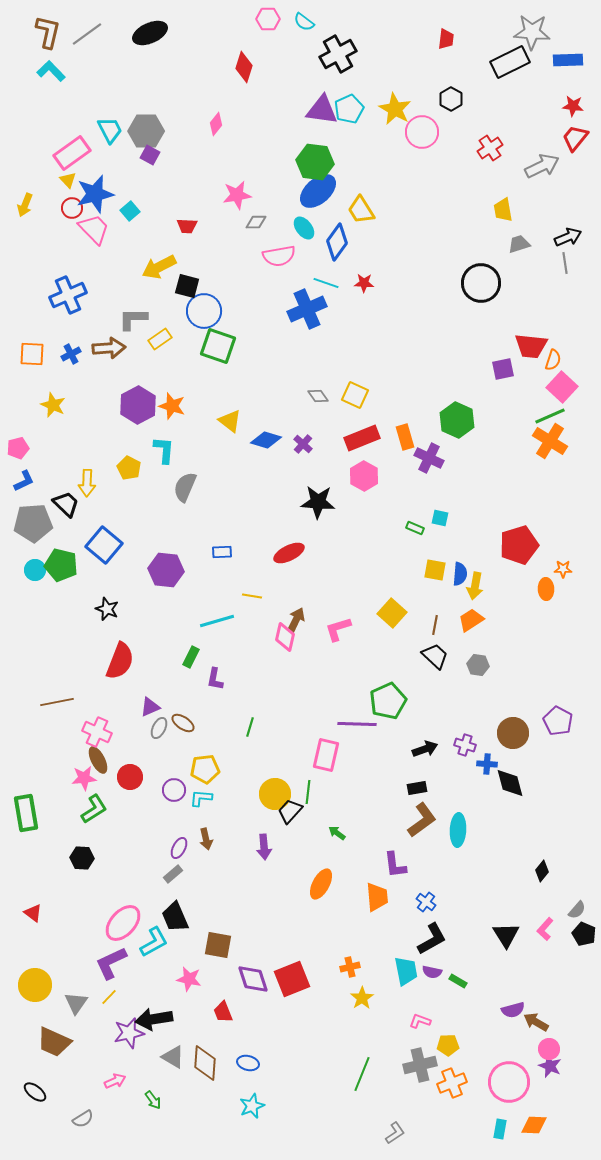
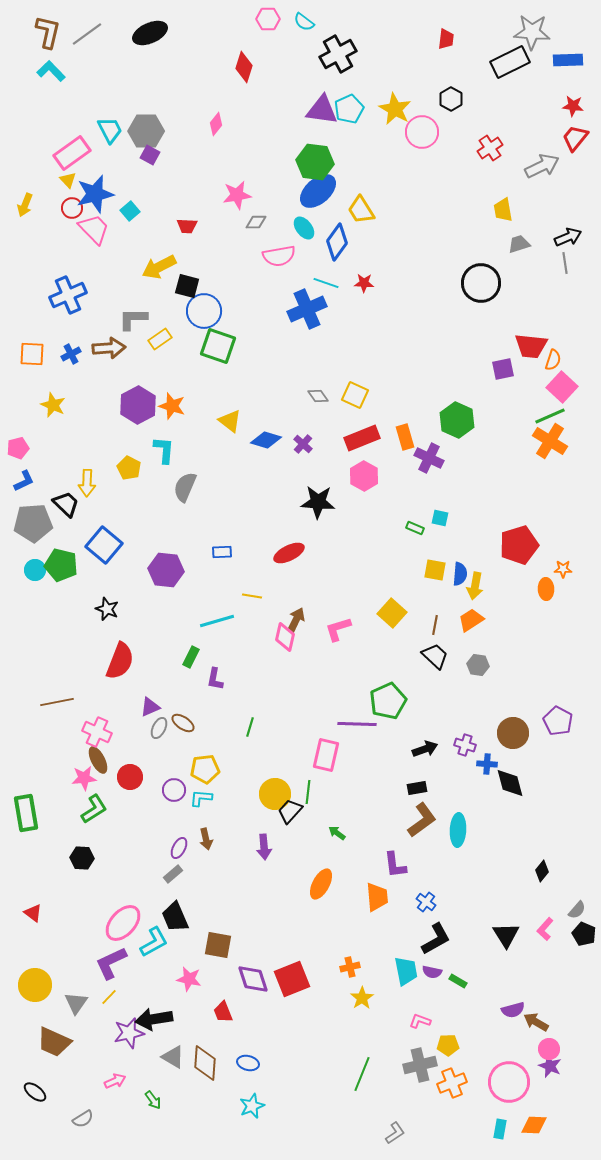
black L-shape at (432, 939): moved 4 px right
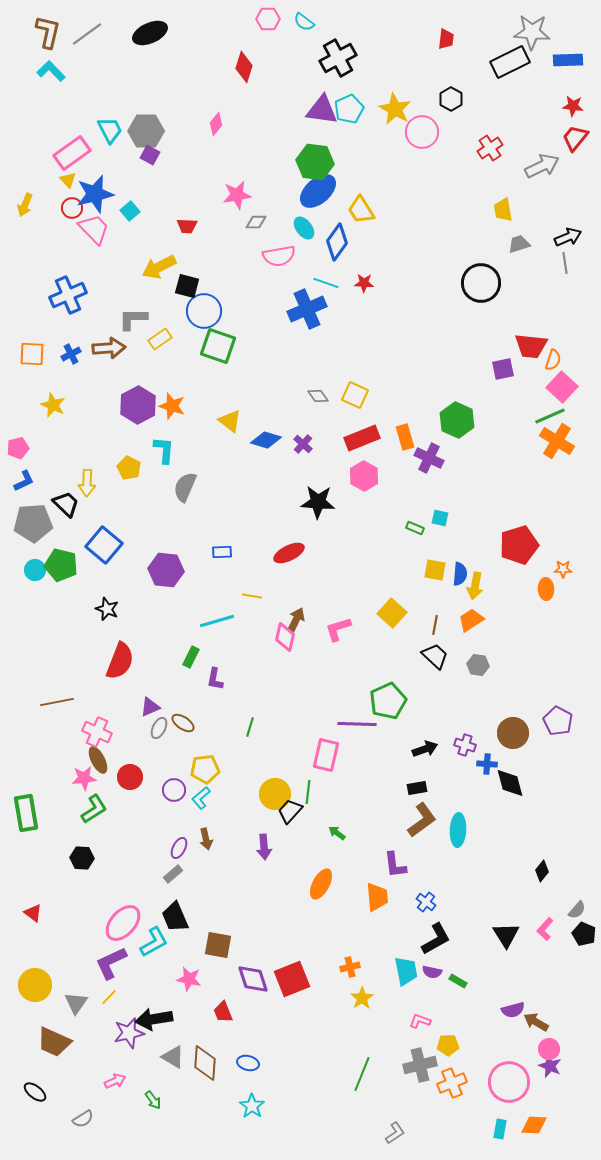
black cross at (338, 54): moved 4 px down
orange cross at (550, 441): moved 7 px right
cyan L-shape at (201, 798): rotated 45 degrees counterclockwise
cyan star at (252, 1106): rotated 15 degrees counterclockwise
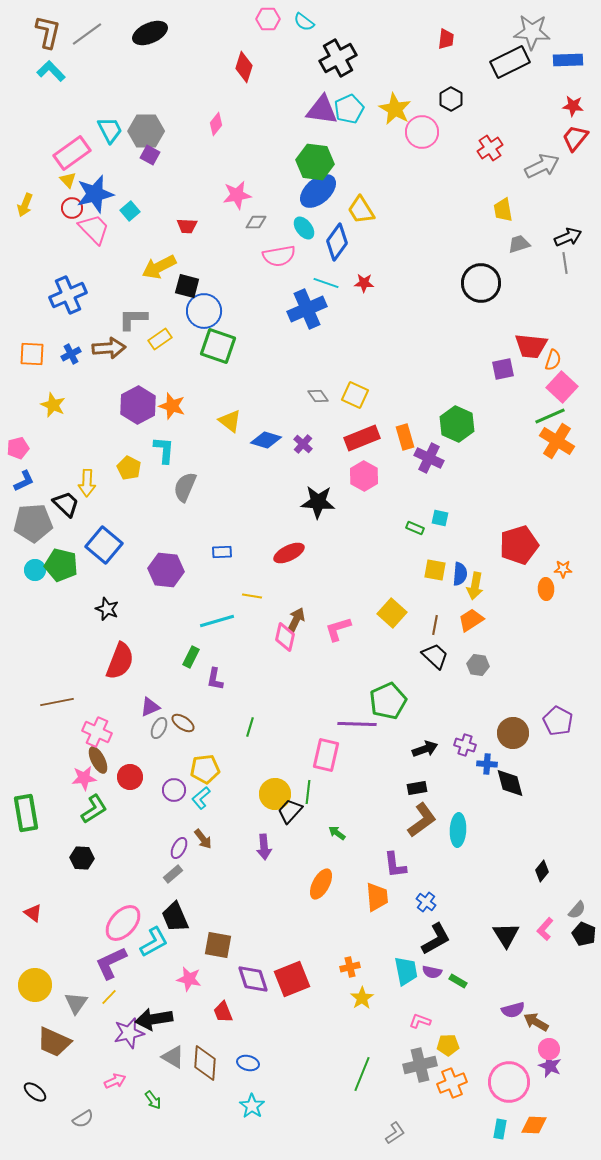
green hexagon at (457, 420): moved 4 px down
brown arrow at (206, 839): moved 3 px left; rotated 25 degrees counterclockwise
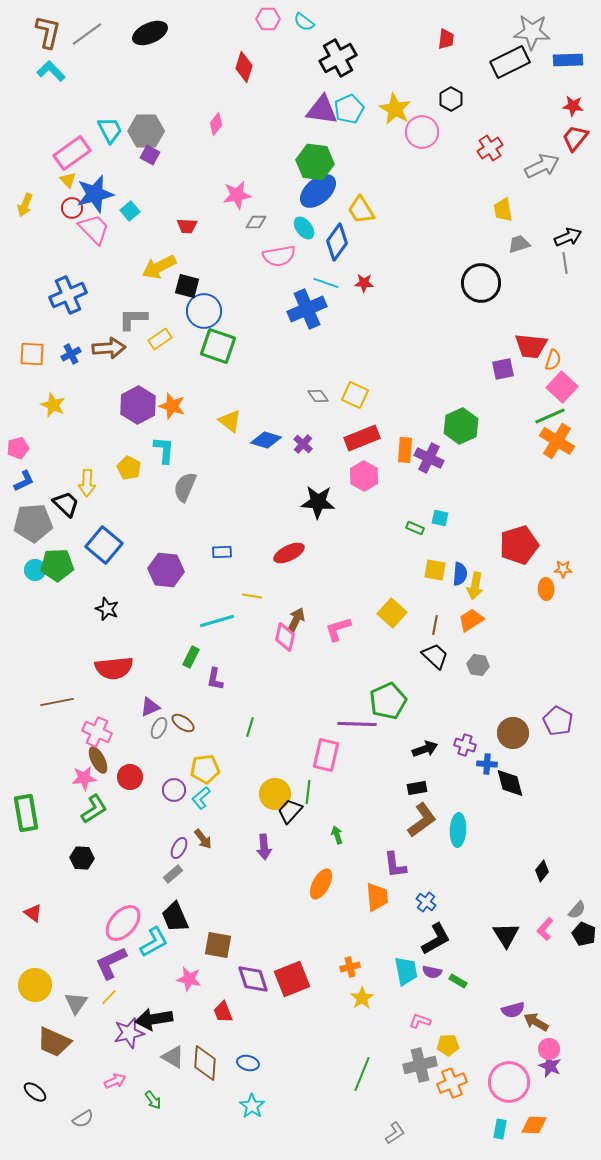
green hexagon at (457, 424): moved 4 px right, 2 px down; rotated 12 degrees clockwise
orange rectangle at (405, 437): moved 13 px down; rotated 20 degrees clockwise
green pentagon at (61, 565): moved 4 px left; rotated 16 degrees counterclockwise
red semicircle at (120, 661): moved 6 px left, 7 px down; rotated 63 degrees clockwise
green arrow at (337, 833): moved 2 px down; rotated 36 degrees clockwise
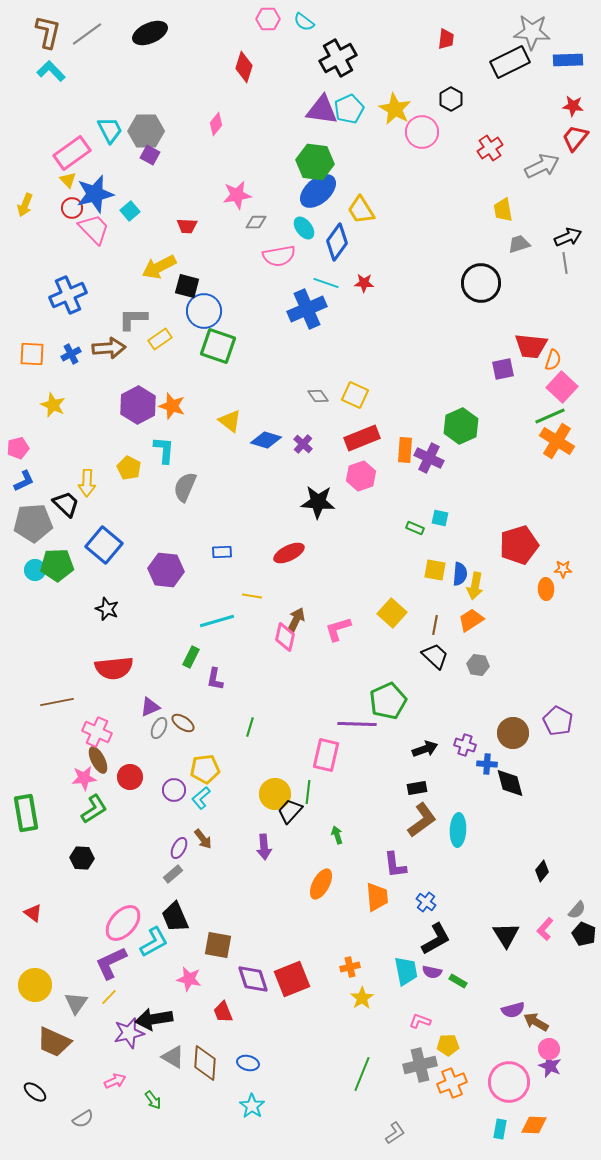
pink hexagon at (364, 476): moved 3 px left; rotated 12 degrees clockwise
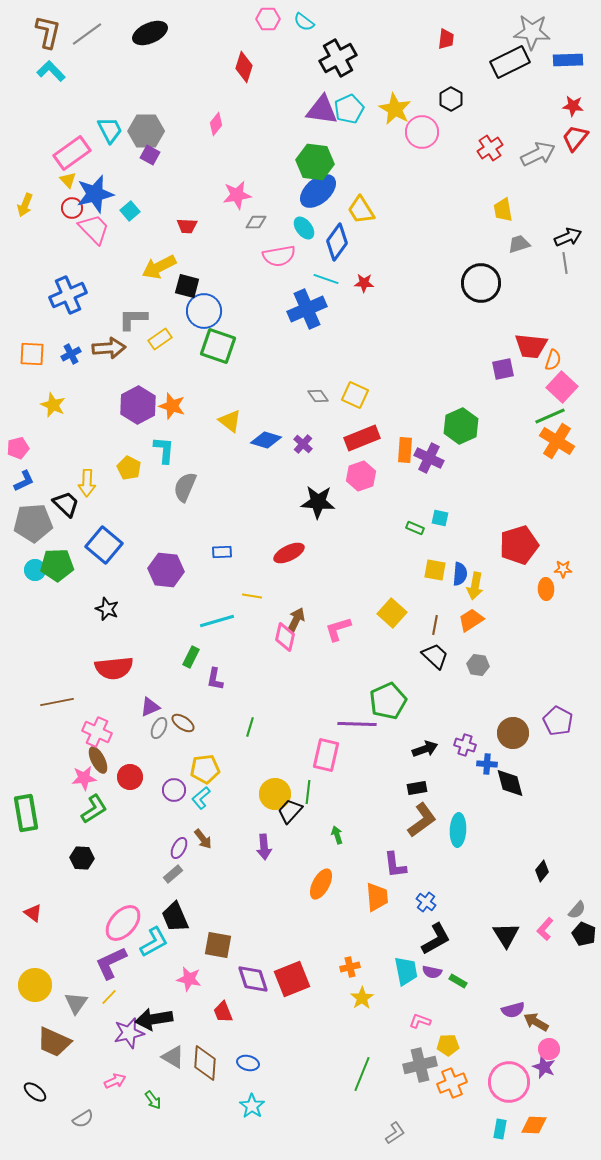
gray arrow at (542, 166): moved 4 px left, 12 px up
cyan line at (326, 283): moved 4 px up
purple star at (550, 1066): moved 6 px left, 1 px down
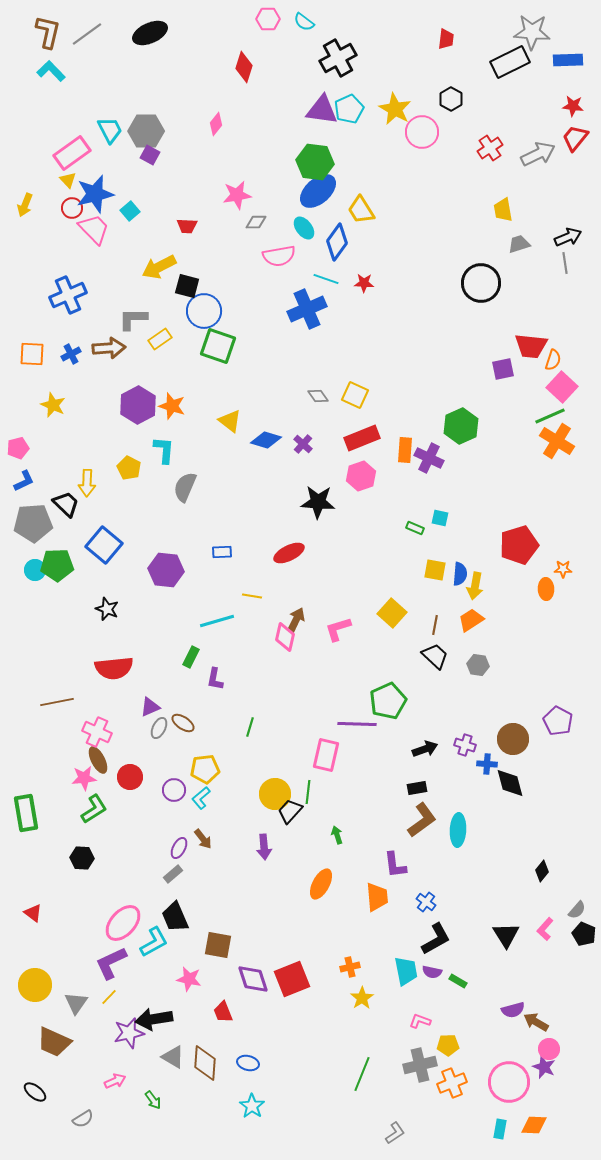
brown circle at (513, 733): moved 6 px down
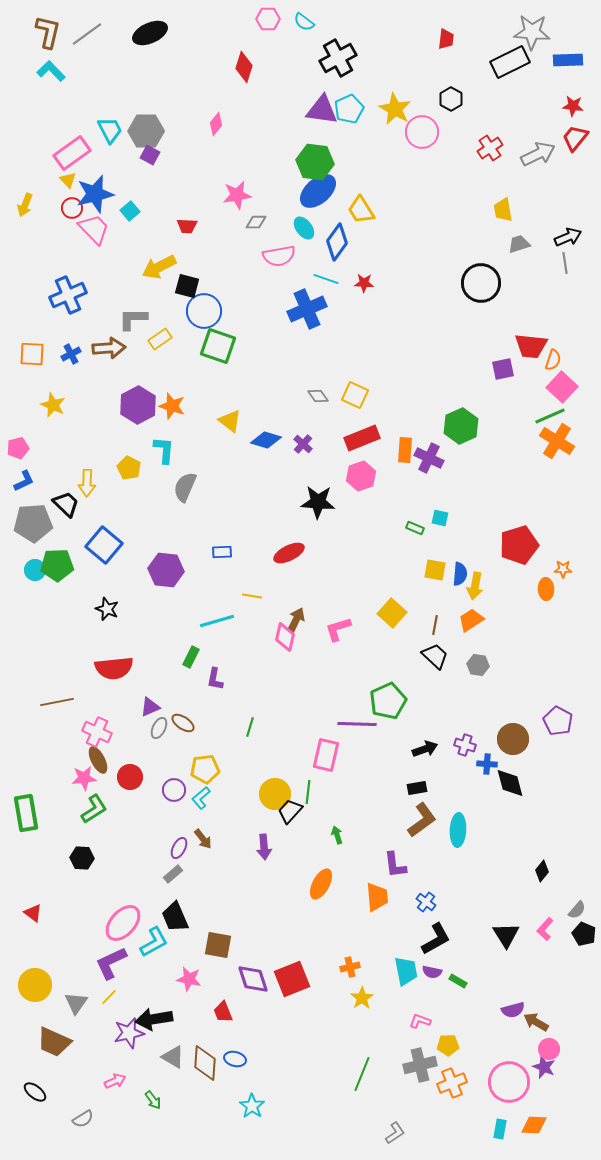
blue ellipse at (248, 1063): moved 13 px left, 4 px up
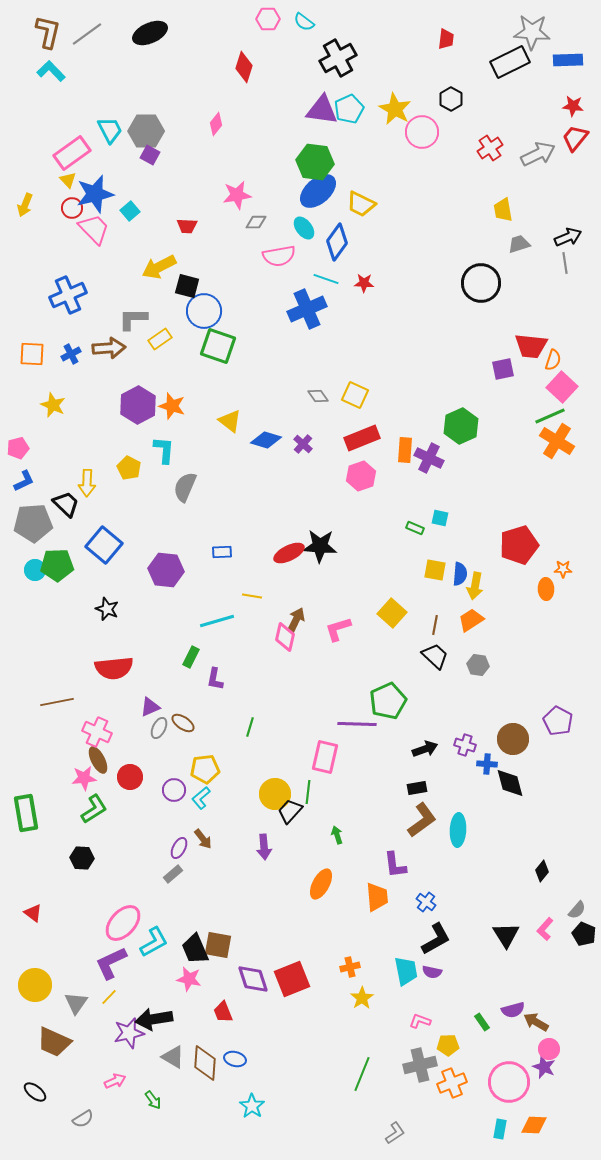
yellow trapezoid at (361, 210): moved 6 px up; rotated 32 degrees counterclockwise
black star at (318, 502): moved 2 px right, 44 px down
pink rectangle at (326, 755): moved 1 px left, 2 px down
black trapezoid at (175, 917): moved 20 px right, 32 px down
green rectangle at (458, 981): moved 24 px right, 41 px down; rotated 24 degrees clockwise
